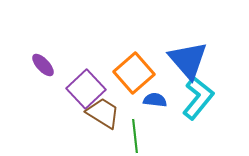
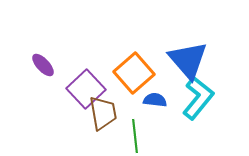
brown trapezoid: rotated 48 degrees clockwise
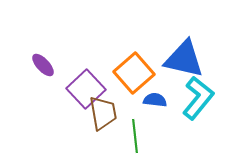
blue triangle: moved 4 px left, 1 px up; rotated 36 degrees counterclockwise
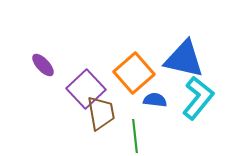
brown trapezoid: moved 2 px left
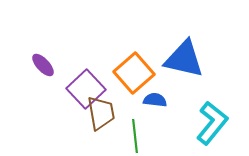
cyan L-shape: moved 14 px right, 25 px down
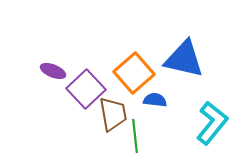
purple ellipse: moved 10 px right, 6 px down; rotated 25 degrees counterclockwise
brown trapezoid: moved 12 px right, 1 px down
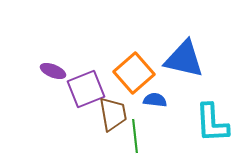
purple square: rotated 21 degrees clockwise
cyan L-shape: rotated 138 degrees clockwise
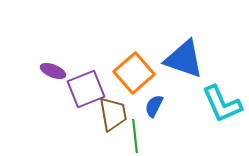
blue triangle: rotated 6 degrees clockwise
blue semicircle: moved 1 px left, 6 px down; rotated 70 degrees counterclockwise
cyan L-shape: moved 10 px right, 19 px up; rotated 21 degrees counterclockwise
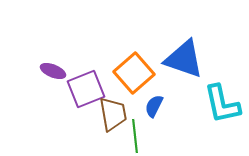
cyan L-shape: rotated 12 degrees clockwise
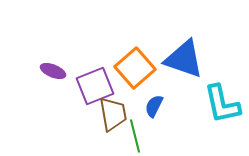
orange square: moved 1 px right, 5 px up
purple square: moved 9 px right, 3 px up
green line: rotated 8 degrees counterclockwise
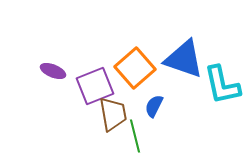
cyan L-shape: moved 19 px up
